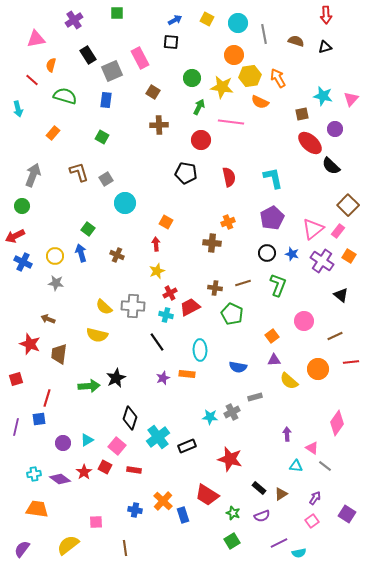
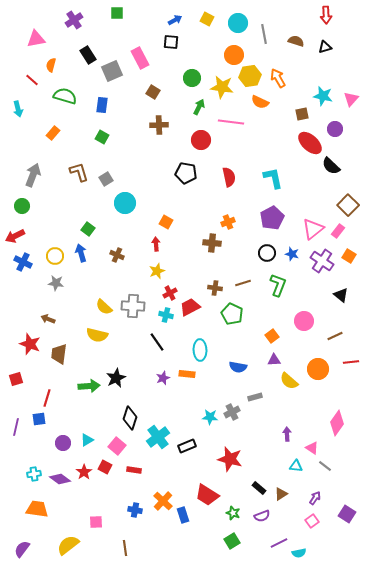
blue rectangle at (106, 100): moved 4 px left, 5 px down
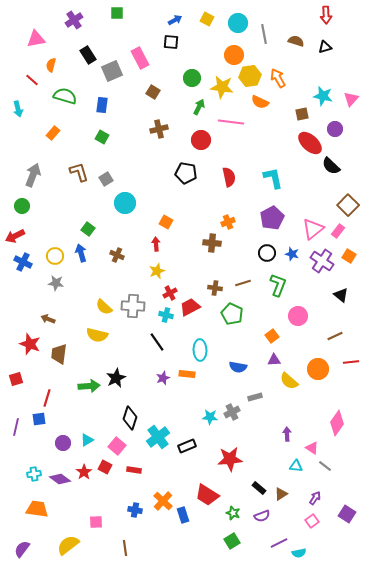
brown cross at (159, 125): moved 4 px down; rotated 12 degrees counterclockwise
pink circle at (304, 321): moved 6 px left, 5 px up
red star at (230, 459): rotated 20 degrees counterclockwise
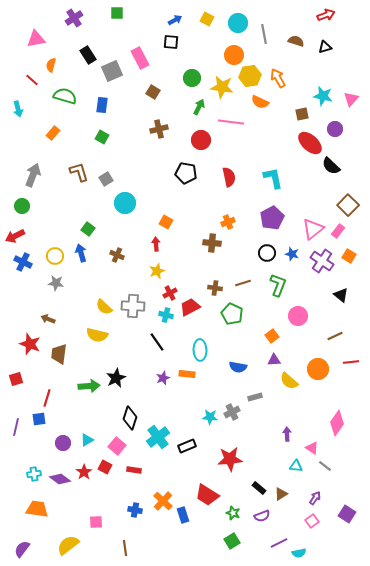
red arrow at (326, 15): rotated 108 degrees counterclockwise
purple cross at (74, 20): moved 2 px up
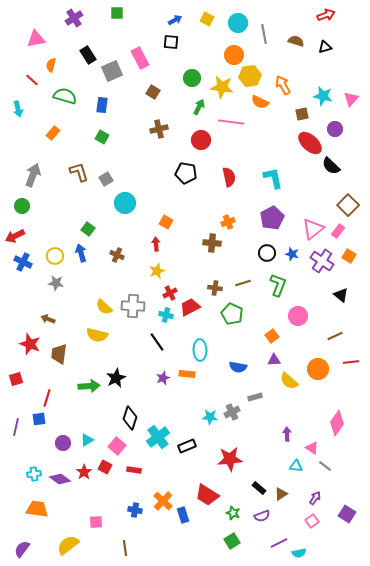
orange arrow at (278, 78): moved 5 px right, 7 px down
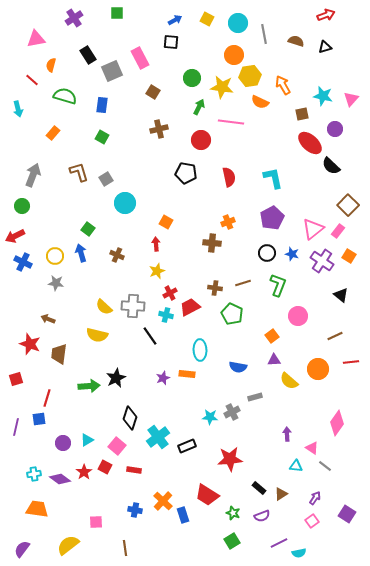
black line at (157, 342): moved 7 px left, 6 px up
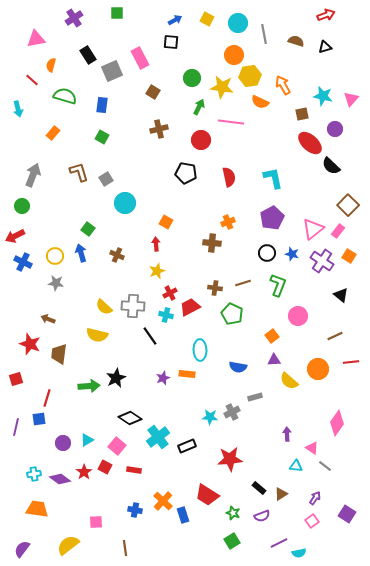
black diamond at (130, 418): rotated 75 degrees counterclockwise
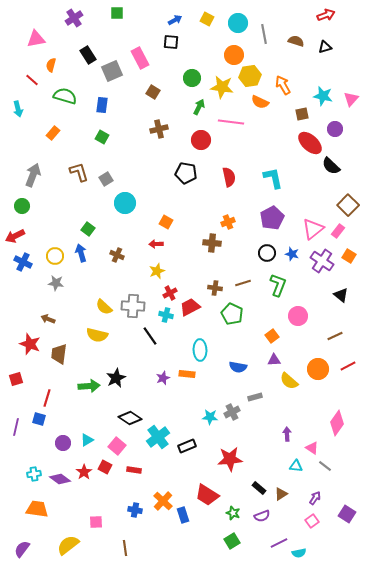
red arrow at (156, 244): rotated 88 degrees counterclockwise
red line at (351, 362): moved 3 px left, 4 px down; rotated 21 degrees counterclockwise
blue square at (39, 419): rotated 24 degrees clockwise
